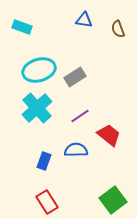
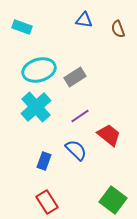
cyan cross: moved 1 px left, 1 px up
blue semicircle: rotated 45 degrees clockwise
green square: rotated 16 degrees counterclockwise
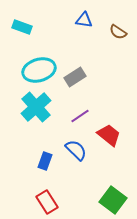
brown semicircle: moved 3 px down; rotated 36 degrees counterclockwise
blue rectangle: moved 1 px right
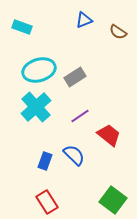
blue triangle: rotated 30 degrees counterclockwise
blue semicircle: moved 2 px left, 5 px down
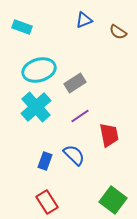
gray rectangle: moved 6 px down
red trapezoid: rotated 40 degrees clockwise
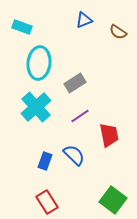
cyan ellipse: moved 7 px up; rotated 68 degrees counterclockwise
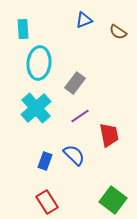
cyan rectangle: moved 1 px right, 2 px down; rotated 66 degrees clockwise
gray rectangle: rotated 20 degrees counterclockwise
cyan cross: moved 1 px down
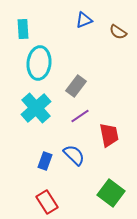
gray rectangle: moved 1 px right, 3 px down
green square: moved 2 px left, 7 px up
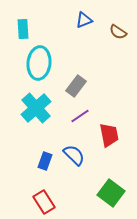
red rectangle: moved 3 px left
